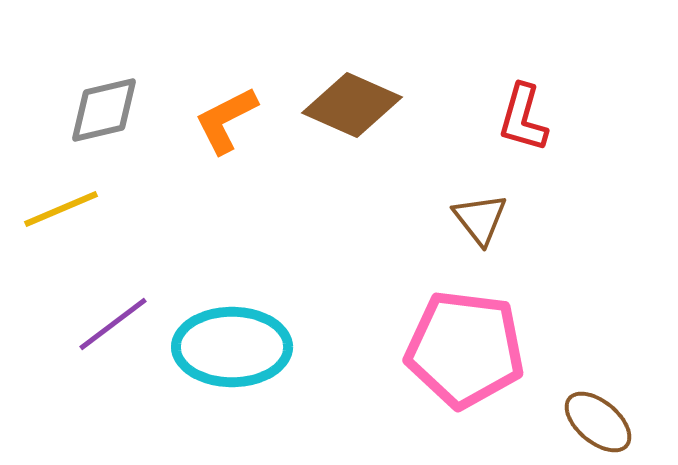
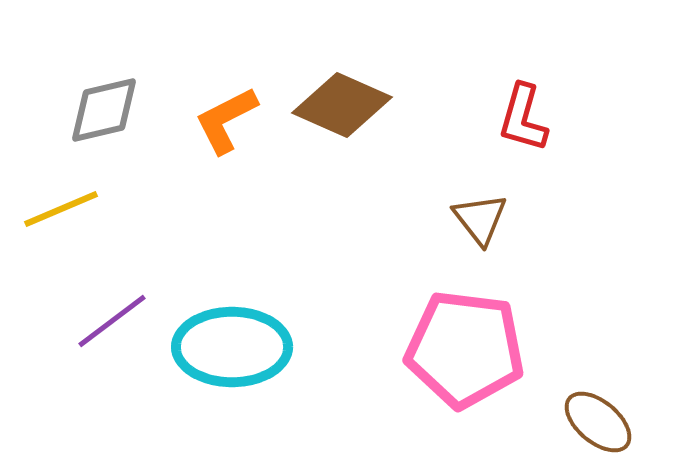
brown diamond: moved 10 px left
purple line: moved 1 px left, 3 px up
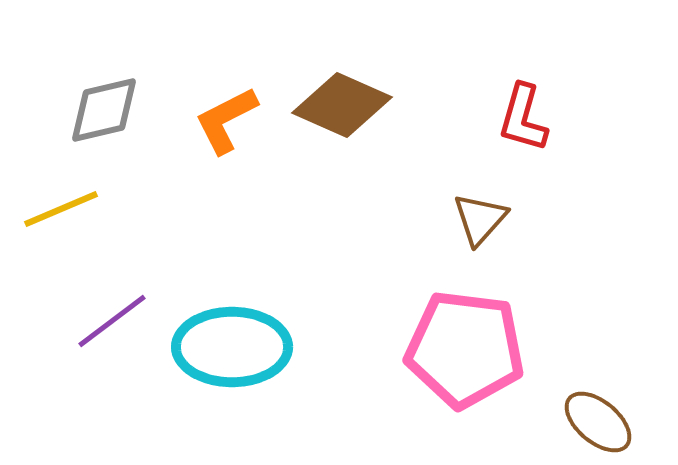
brown triangle: rotated 20 degrees clockwise
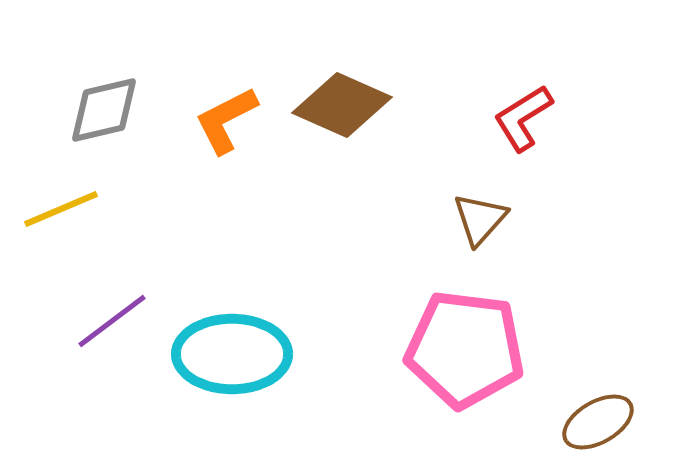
red L-shape: rotated 42 degrees clockwise
cyan ellipse: moved 7 px down
brown ellipse: rotated 70 degrees counterclockwise
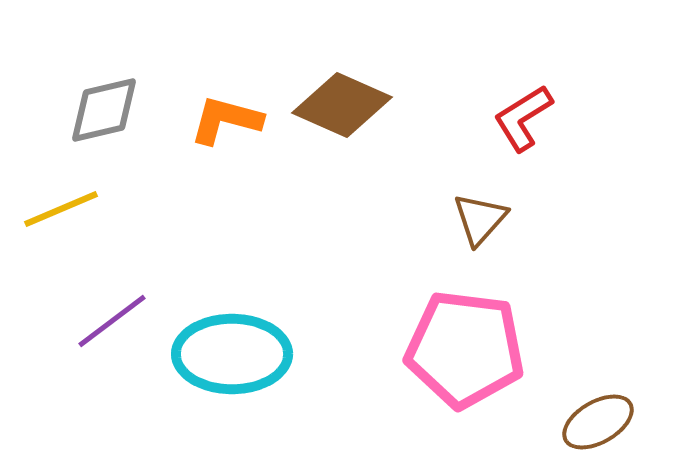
orange L-shape: rotated 42 degrees clockwise
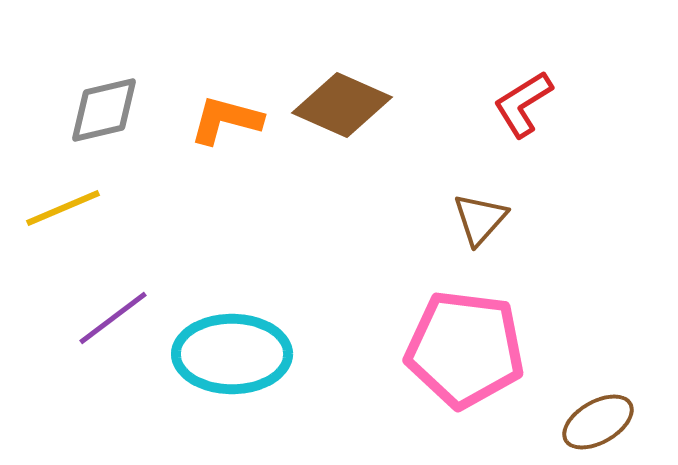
red L-shape: moved 14 px up
yellow line: moved 2 px right, 1 px up
purple line: moved 1 px right, 3 px up
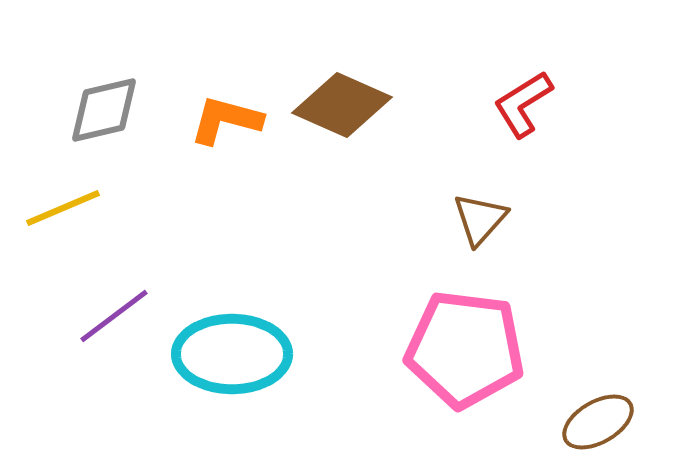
purple line: moved 1 px right, 2 px up
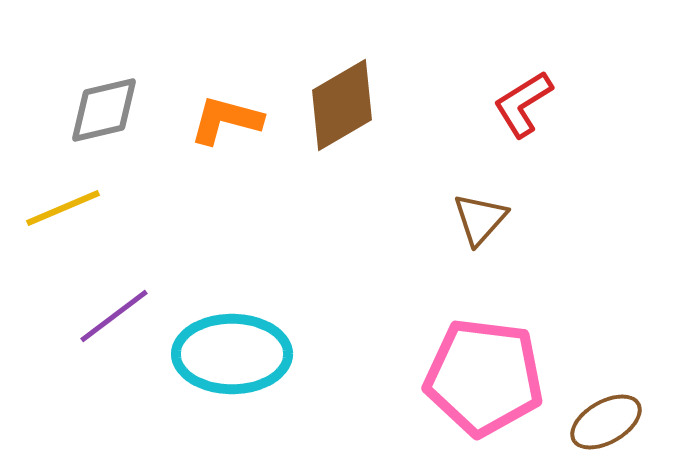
brown diamond: rotated 54 degrees counterclockwise
pink pentagon: moved 19 px right, 28 px down
brown ellipse: moved 8 px right
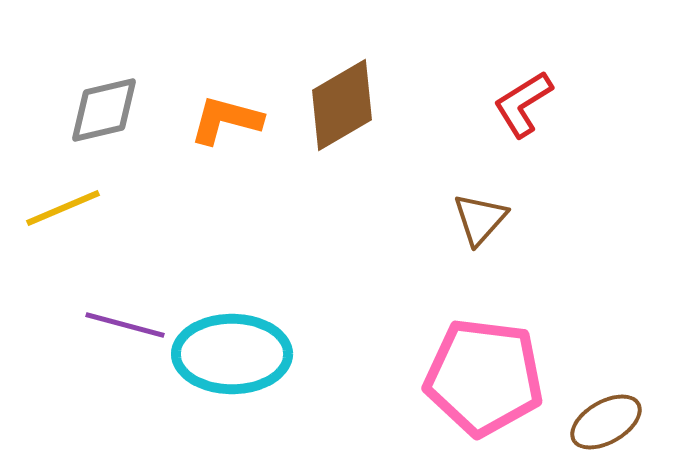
purple line: moved 11 px right, 9 px down; rotated 52 degrees clockwise
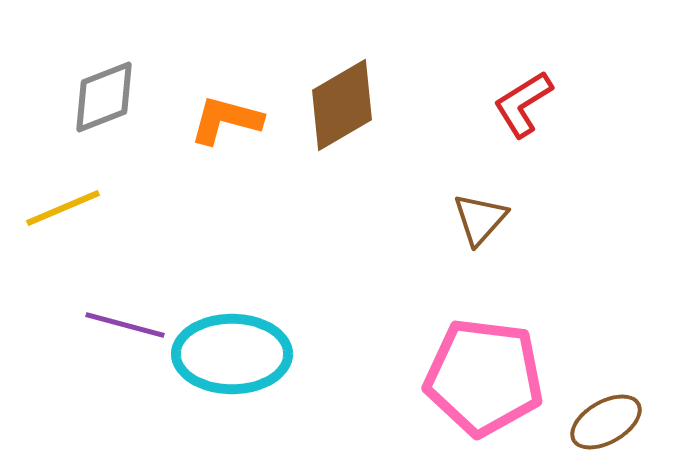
gray diamond: moved 13 px up; rotated 8 degrees counterclockwise
